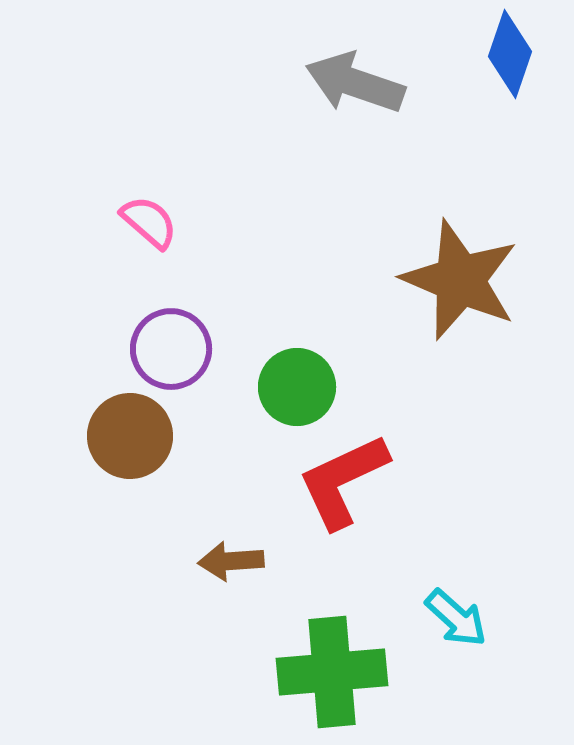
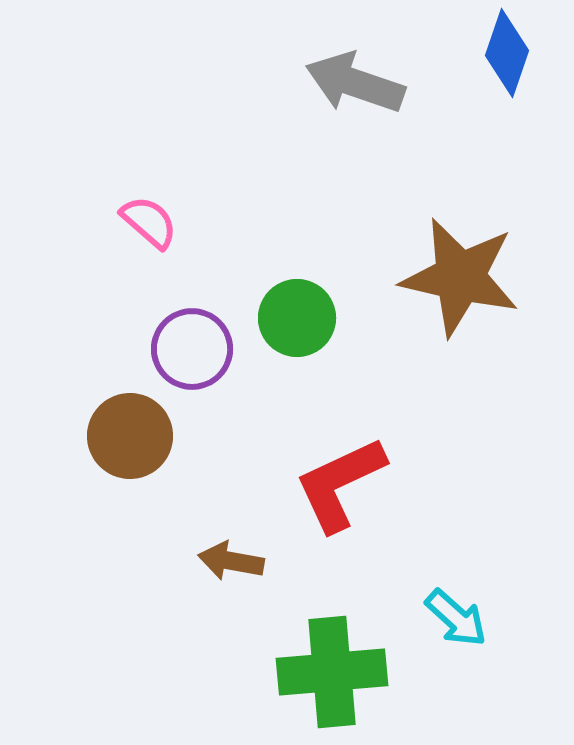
blue diamond: moved 3 px left, 1 px up
brown star: moved 3 px up; rotated 10 degrees counterclockwise
purple circle: moved 21 px right
green circle: moved 69 px up
red L-shape: moved 3 px left, 3 px down
brown arrow: rotated 14 degrees clockwise
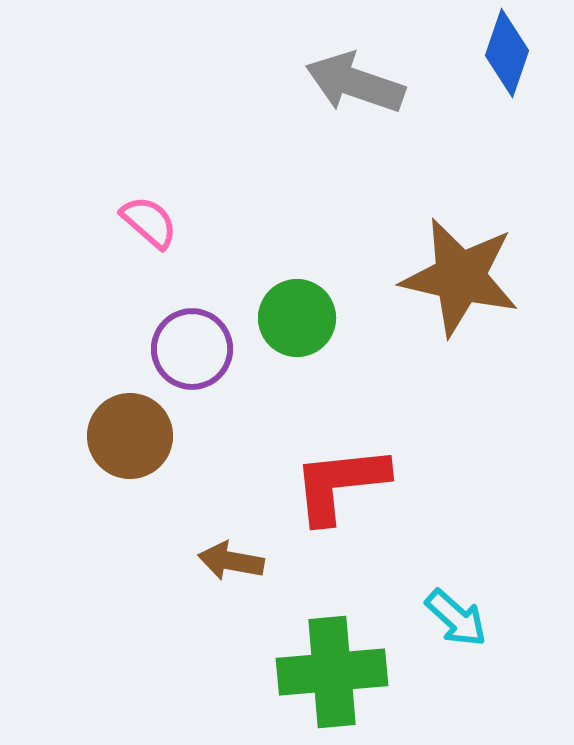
red L-shape: rotated 19 degrees clockwise
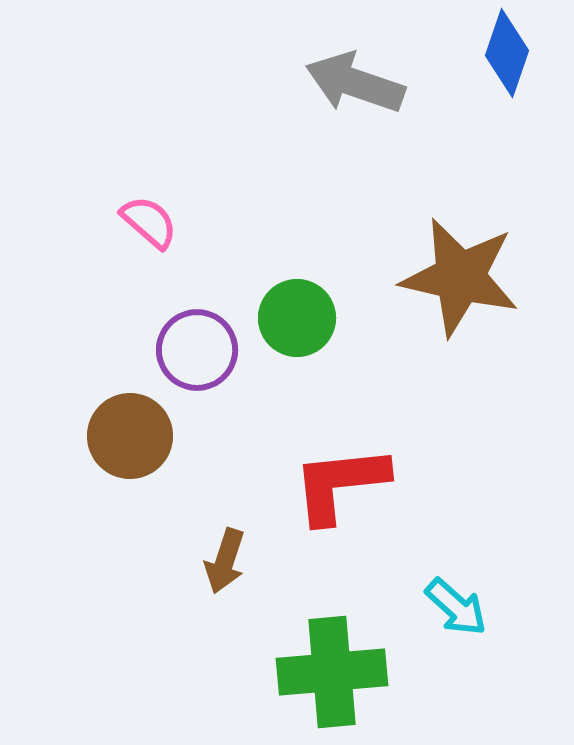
purple circle: moved 5 px right, 1 px down
brown arrow: moved 6 px left; rotated 82 degrees counterclockwise
cyan arrow: moved 11 px up
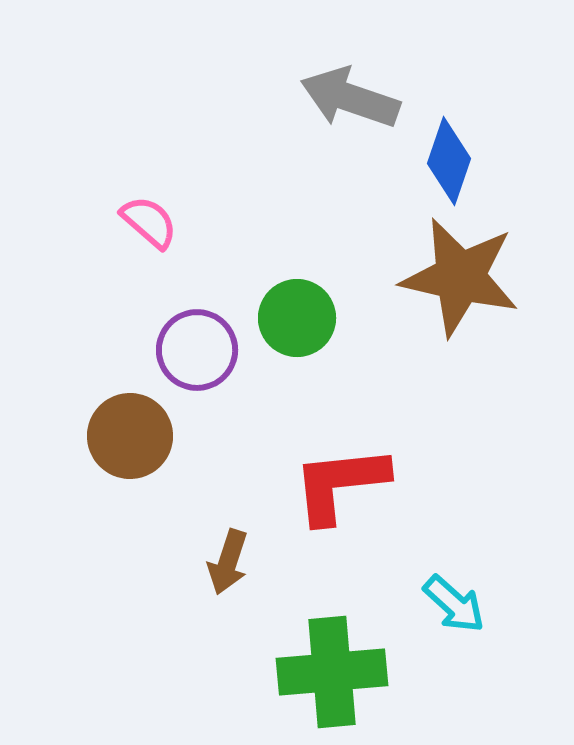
blue diamond: moved 58 px left, 108 px down
gray arrow: moved 5 px left, 15 px down
brown arrow: moved 3 px right, 1 px down
cyan arrow: moved 2 px left, 3 px up
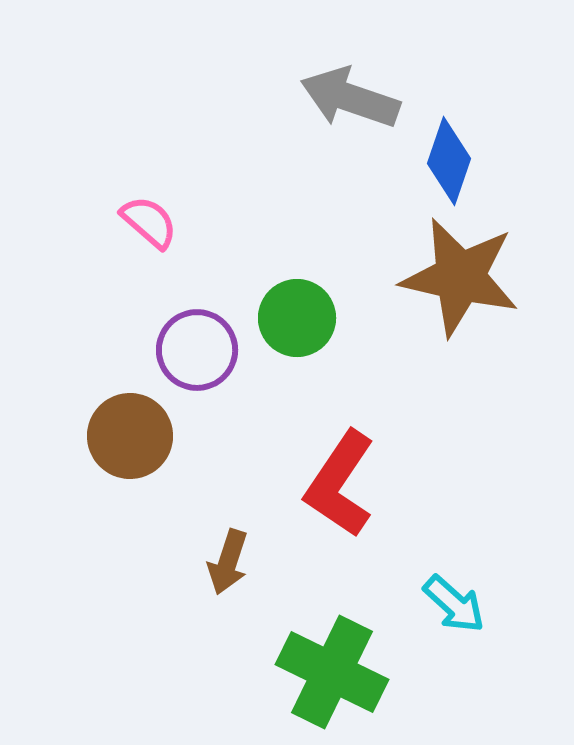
red L-shape: rotated 50 degrees counterclockwise
green cross: rotated 31 degrees clockwise
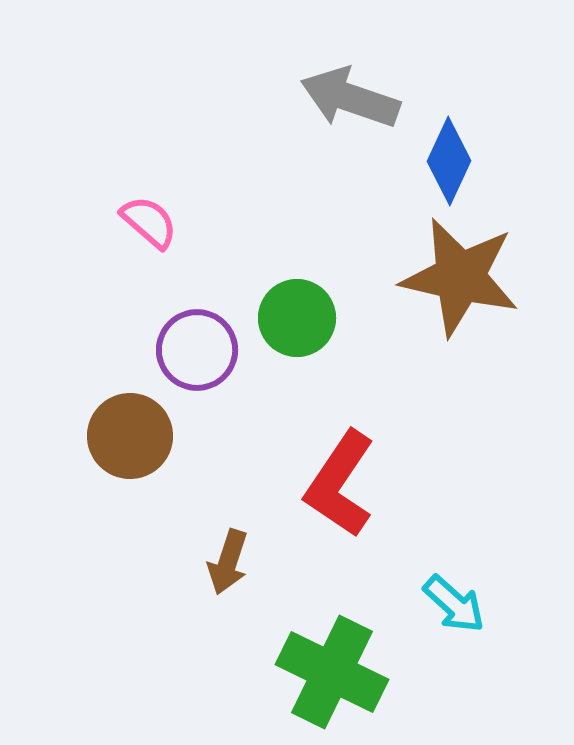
blue diamond: rotated 6 degrees clockwise
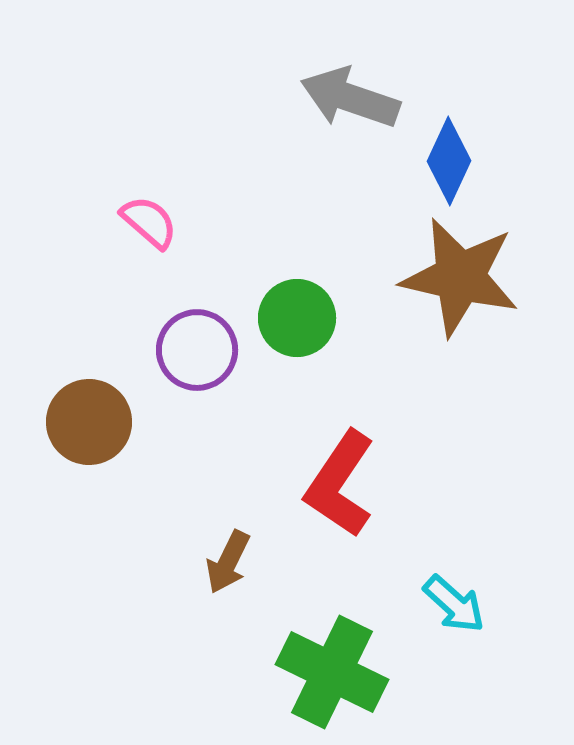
brown circle: moved 41 px left, 14 px up
brown arrow: rotated 8 degrees clockwise
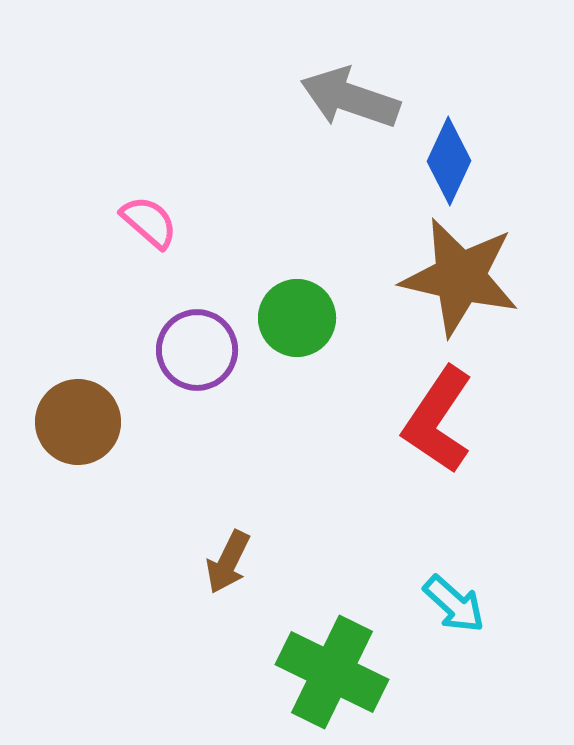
brown circle: moved 11 px left
red L-shape: moved 98 px right, 64 px up
